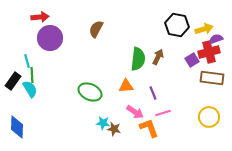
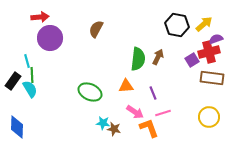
yellow arrow: moved 5 px up; rotated 24 degrees counterclockwise
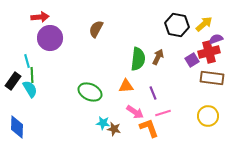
yellow circle: moved 1 px left, 1 px up
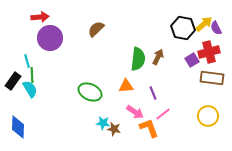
black hexagon: moved 6 px right, 3 px down
brown semicircle: rotated 18 degrees clockwise
purple semicircle: moved 11 px up; rotated 96 degrees counterclockwise
pink line: moved 1 px down; rotated 21 degrees counterclockwise
blue diamond: moved 1 px right
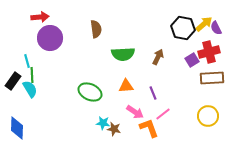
brown semicircle: rotated 126 degrees clockwise
green semicircle: moved 15 px left, 5 px up; rotated 80 degrees clockwise
brown rectangle: rotated 10 degrees counterclockwise
blue diamond: moved 1 px left, 1 px down
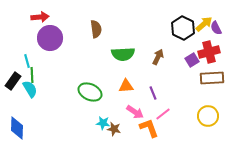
black hexagon: rotated 15 degrees clockwise
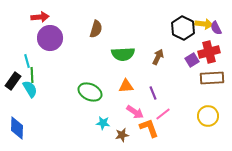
yellow arrow: rotated 48 degrees clockwise
brown semicircle: rotated 24 degrees clockwise
brown star: moved 8 px right, 6 px down; rotated 24 degrees counterclockwise
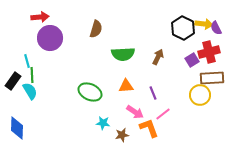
cyan semicircle: moved 2 px down
yellow circle: moved 8 px left, 21 px up
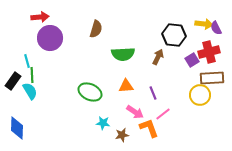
black hexagon: moved 9 px left, 7 px down; rotated 20 degrees counterclockwise
